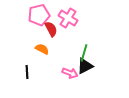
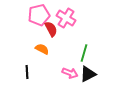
pink cross: moved 2 px left
black triangle: moved 3 px right, 8 px down
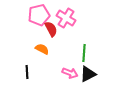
green line: rotated 12 degrees counterclockwise
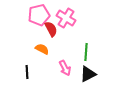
green line: moved 2 px right, 1 px up
pink arrow: moved 5 px left, 5 px up; rotated 42 degrees clockwise
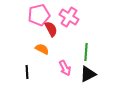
pink cross: moved 3 px right, 1 px up
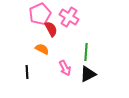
pink pentagon: moved 1 px right, 1 px up; rotated 10 degrees counterclockwise
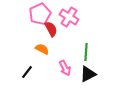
black line: rotated 40 degrees clockwise
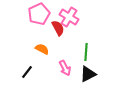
pink pentagon: moved 1 px left
red semicircle: moved 7 px right, 1 px up
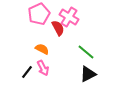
green line: rotated 54 degrees counterclockwise
pink arrow: moved 22 px left
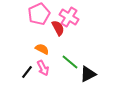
green line: moved 16 px left, 10 px down
